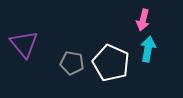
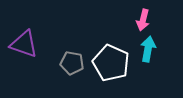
purple triangle: rotated 32 degrees counterclockwise
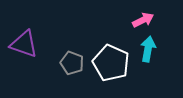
pink arrow: rotated 130 degrees counterclockwise
gray pentagon: rotated 10 degrees clockwise
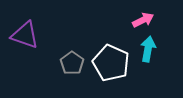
purple triangle: moved 1 px right, 9 px up
gray pentagon: rotated 15 degrees clockwise
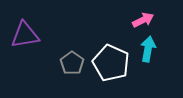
purple triangle: rotated 28 degrees counterclockwise
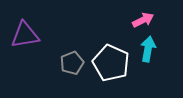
gray pentagon: rotated 15 degrees clockwise
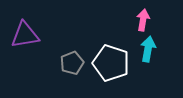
pink arrow: rotated 55 degrees counterclockwise
white pentagon: rotated 6 degrees counterclockwise
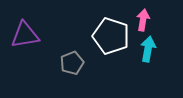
white pentagon: moved 27 px up
